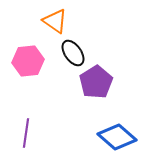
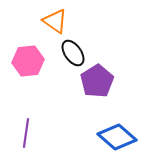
purple pentagon: moved 1 px right, 1 px up
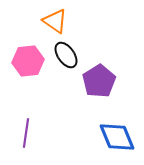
black ellipse: moved 7 px left, 2 px down
purple pentagon: moved 2 px right
blue diamond: rotated 27 degrees clockwise
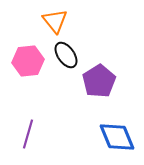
orange triangle: rotated 16 degrees clockwise
purple line: moved 2 px right, 1 px down; rotated 8 degrees clockwise
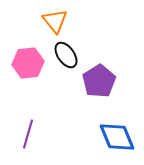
pink hexagon: moved 2 px down
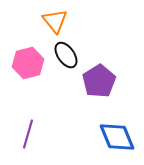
pink hexagon: rotated 8 degrees counterclockwise
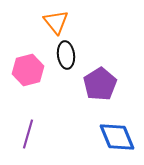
orange triangle: moved 1 px right, 1 px down
black ellipse: rotated 28 degrees clockwise
pink hexagon: moved 7 px down
purple pentagon: moved 1 px right, 3 px down
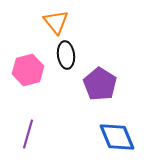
purple pentagon: rotated 8 degrees counterclockwise
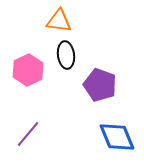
orange triangle: moved 3 px right, 1 px up; rotated 44 degrees counterclockwise
pink hexagon: rotated 12 degrees counterclockwise
purple pentagon: moved 1 px down; rotated 12 degrees counterclockwise
purple line: rotated 24 degrees clockwise
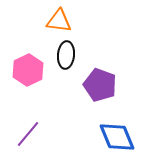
black ellipse: rotated 12 degrees clockwise
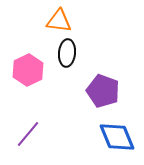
black ellipse: moved 1 px right, 2 px up
purple pentagon: moved 3 px right, 6 px down
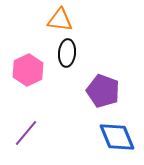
orange triangle: moved 1 px right, 1 px up
purple line: moved 2 px left, 1 px up
